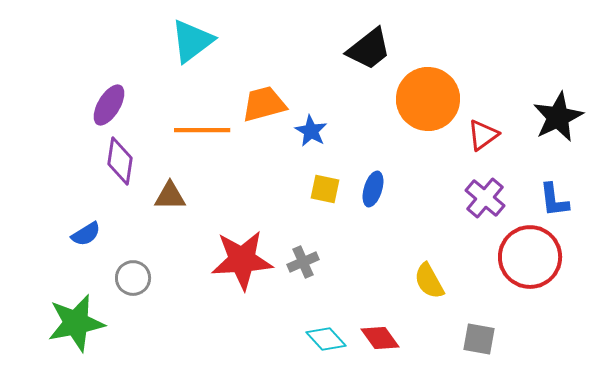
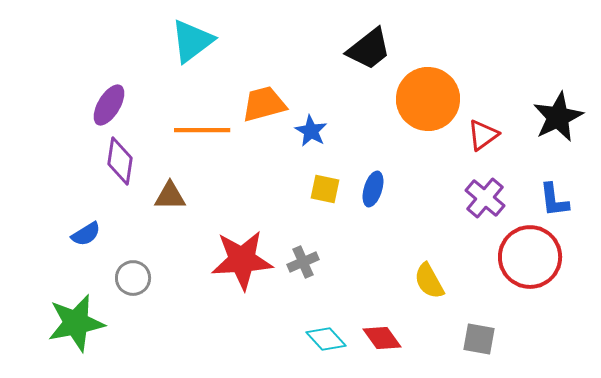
red diamond: moved 2 px right
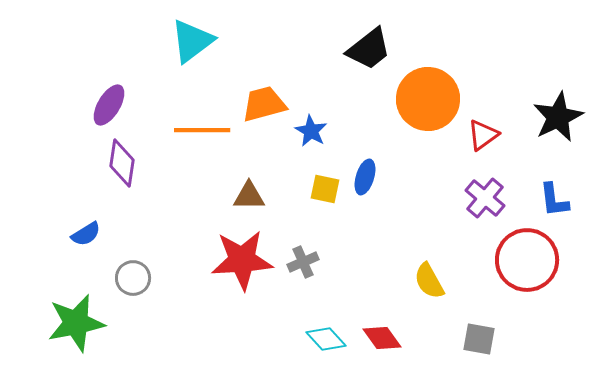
purple diamond: moved 2 px right, 2 px down
blue ellipse: moved 8 px left, 12 px up
brown triangle: moved 79 px right
red circle: moved 3 px left, 3 px down
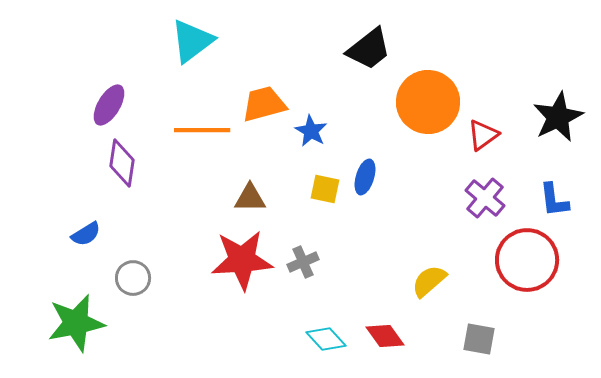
orange circle: moved 3 px down
brown triangle: moved 1 px right, 2 px down
yellow semicircle: rotated 78 degrees clockwise
red diamond: moved 3 px right, 2 px up
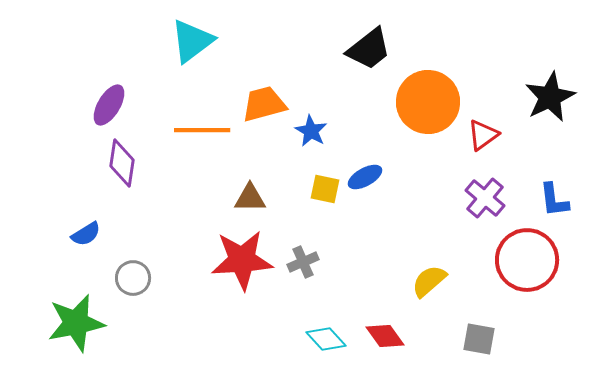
black star: moved 8 px left, 20 px up
blue ellipse: rotated 44 degrees clockwise
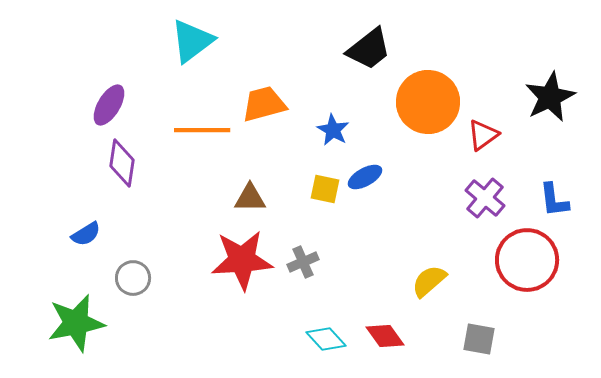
blue star: moved 22 px right, 1 px up
